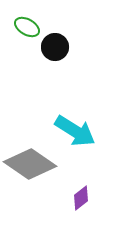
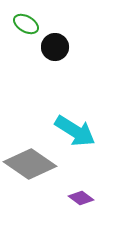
green ellipse: moved 1 px left, 3 px up
purple diamond: rotated 75 degrees clockwise
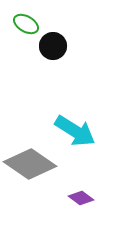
black circle: moved 2 px left, 1 px up
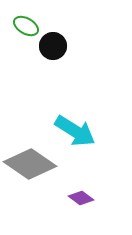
green ellipse: moved 2 px down
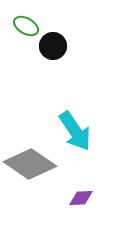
cyan arrow: rotated 24 degrees clockwise
purple diamond: rotated 40 degrees counterclockwise
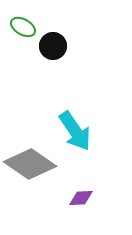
green ellipse: moved 3 px left, 1 px down
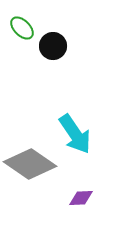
green ellipse: moved 1 px left, 1 px down; rotated 15 degrees clockwise
cyan arrow: moved 3 px down
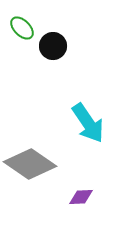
cyan arrow: moved 13 px right, 11 px up
purple diamond: moved 1 px up
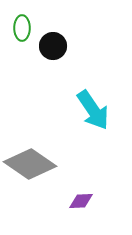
green ellipse: rotated 45 degrees clockwise
cyan arrow: moved 5 px right, 13 px up
purple diamond: moved 4 px down
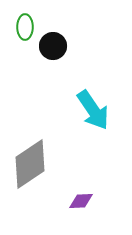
green ellipse: moved 3 px right, 1 px up
gray diamond: rotated 69 degrees counterclockwise
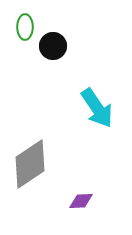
cyan arrow: moved 4 px right, 2 px up
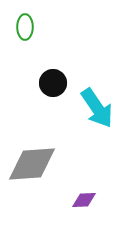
black circle: moved 37 px down
gray diamond: moved 2 px right; rotated 30 degrees clockwise
purple diamond: moved 3 px right, 1 px up
